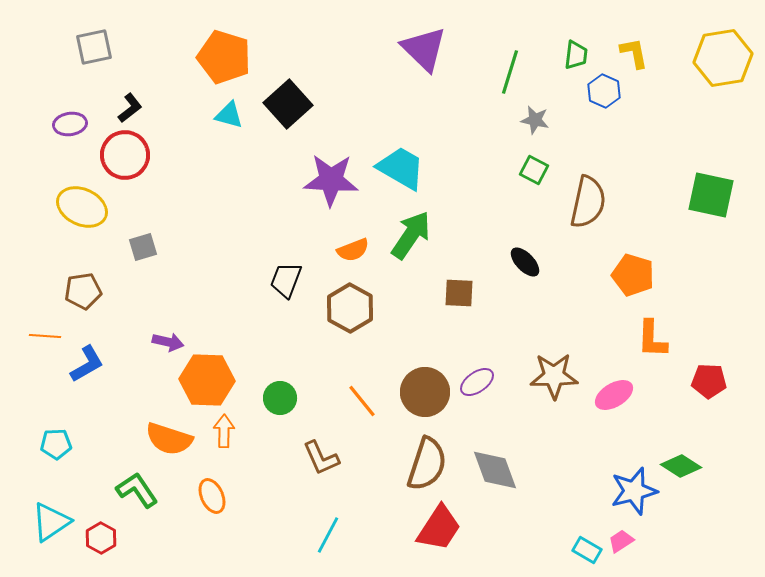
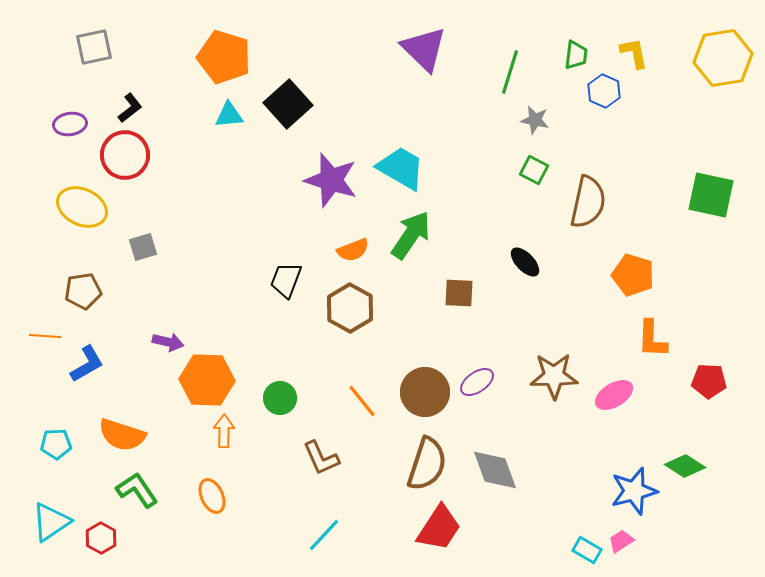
cyan triangle at (229, 115): rotated 20 degrees counterclockwise
purple star at (331, 180): rotated 14 degrees clockwise
orange semicircle at (169, 439): moved 47 px left, 4 px up
green diamond at (681, 466): moved 4 px right
cyan line at (328, 535): moved 4 px left; rotated 15 degrees clockwise
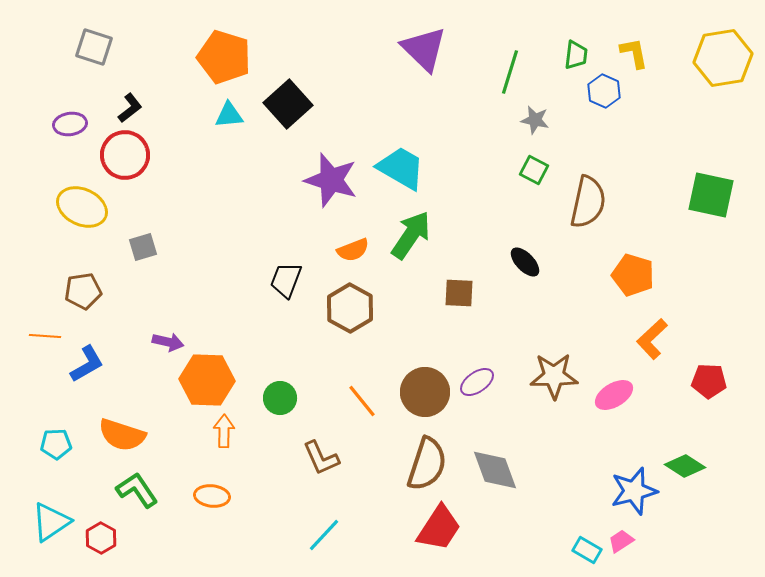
gray square at (94, 47): rotated 30 degrees clockwise
orange L-shape at (652, 339): rotated 45 degrees clockwise
orange ellipse at (212, 496): rotated 60 degrees counterclockwise
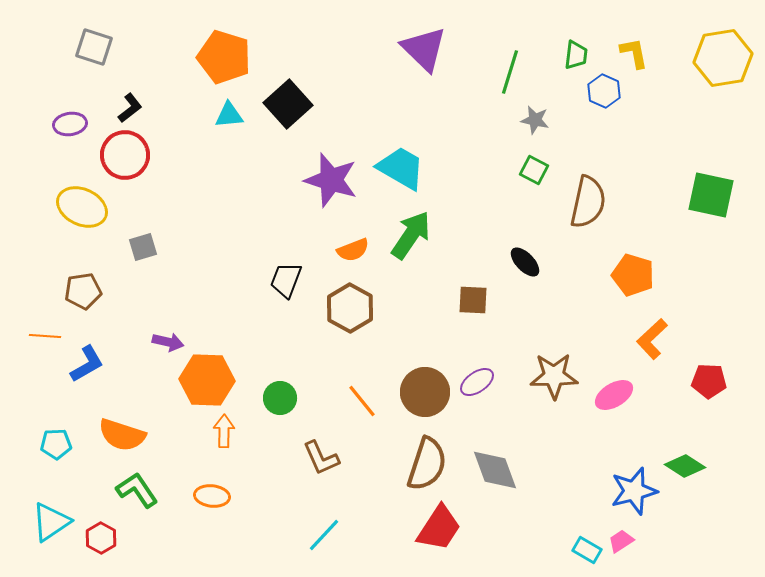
brown square at (459, 293): moved 14 px right, 7 px down
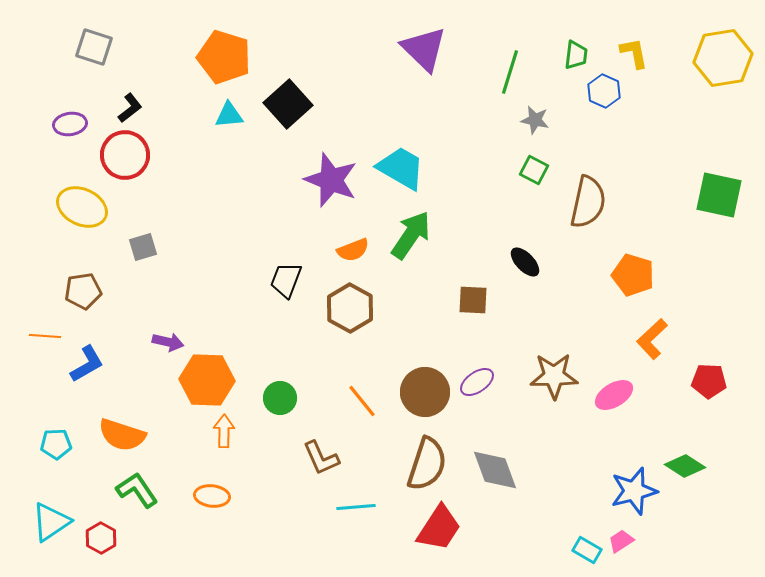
purple star at (331, 180): rotated 4 degrees clockwise
green square at (711, 195): moved 8 px right
cyan line at (324, 535): moved 32 px right, 28 px up; rotated 42 degrees clockwise
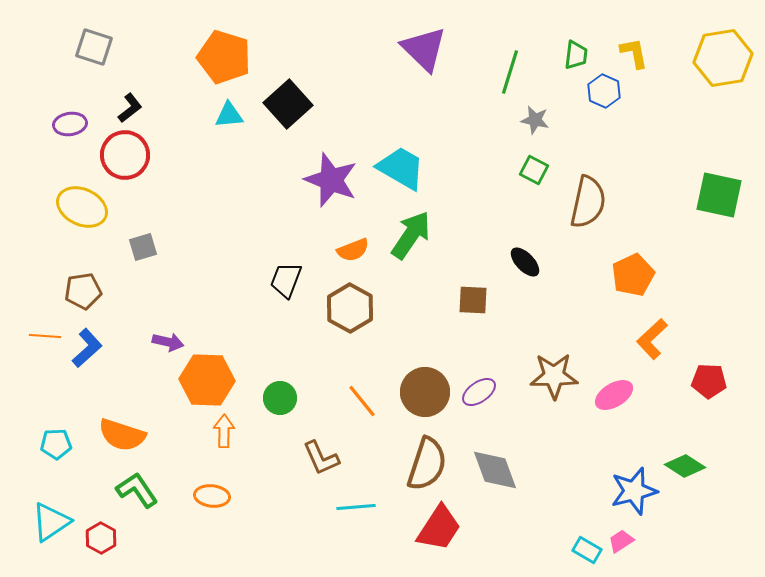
orange pentagon at (633, 275): rotated 30 degrees clockwise
blue L-shape at (87, 364): moved 16 px up; rotated 12 degrees counterclockwise
purple ellipse at (477, 382): moved 2 px right, 10 px down
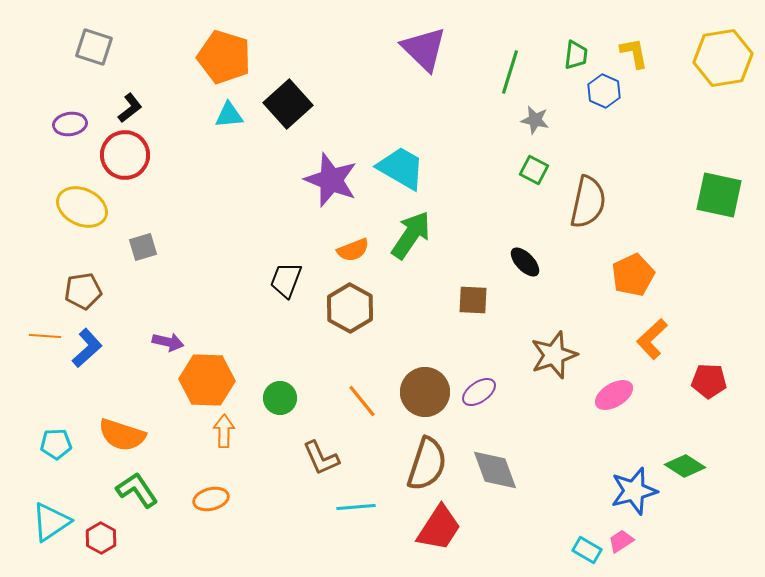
brown star at (554, 376): moved 21 px up; rotated 18 degrees counterclockwise
orange ellipse at (212, 496): moved 1 px left, 3 px down; rotated 20 degrees counterclockwise
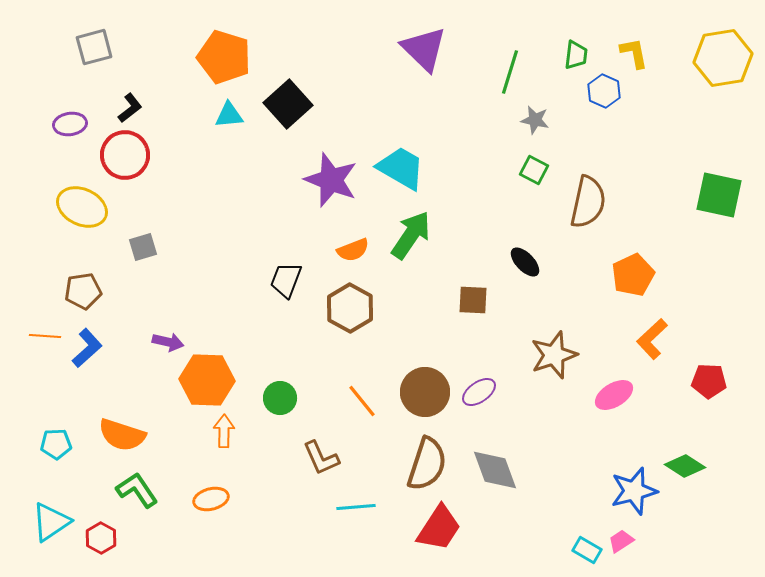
gray square at (94, 47): rotated 33 degrees counterclockwise
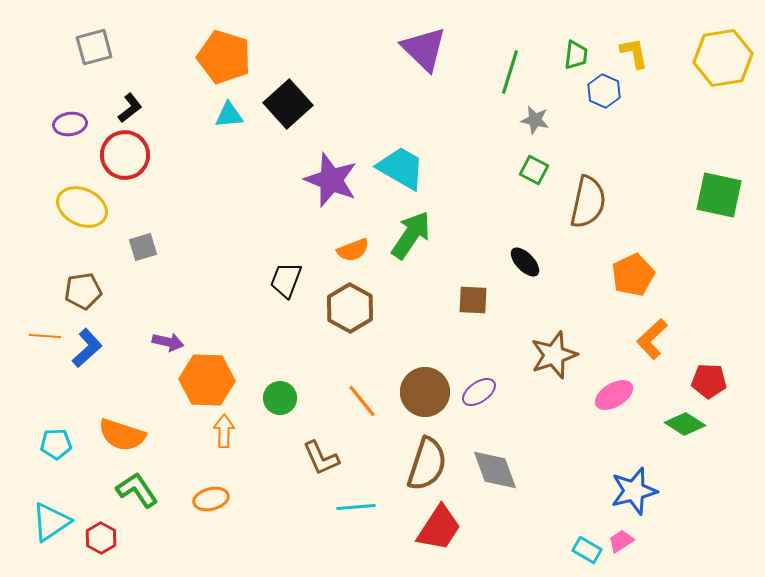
green diamond at (685, 466): moved 42 px up
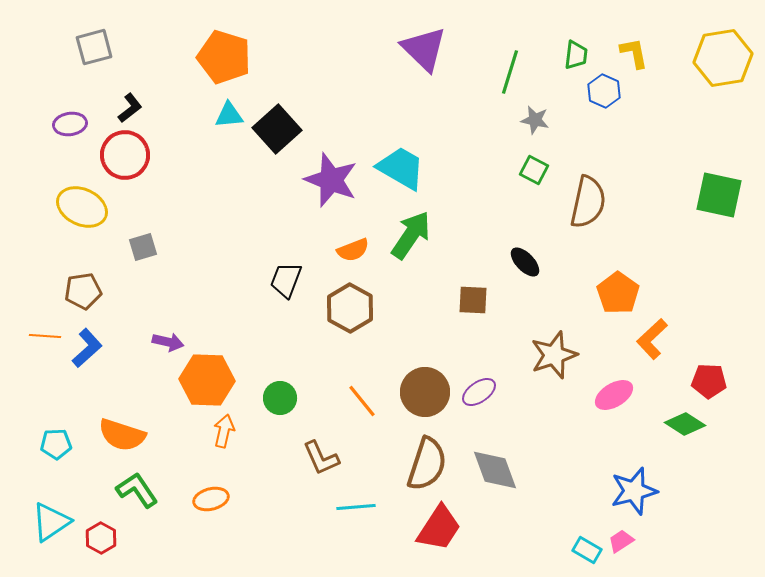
black square at (288, 104): moved 11 px left, 25 px down
orange pentagon at (633, 275): moved 15 px left, 18 px down; rotated 12 degrees counterclockwise
orange arrow at (224, 431): rotated 12 degrees clockwise
